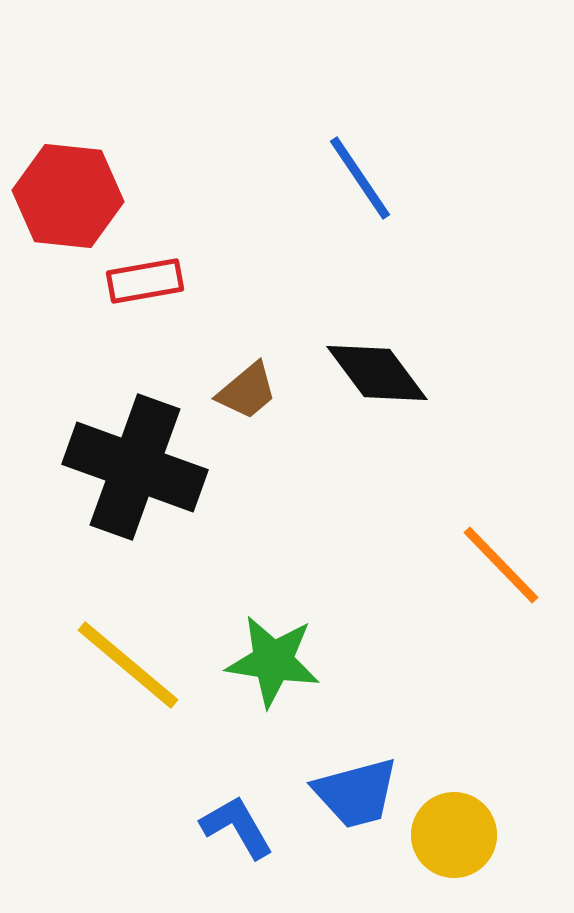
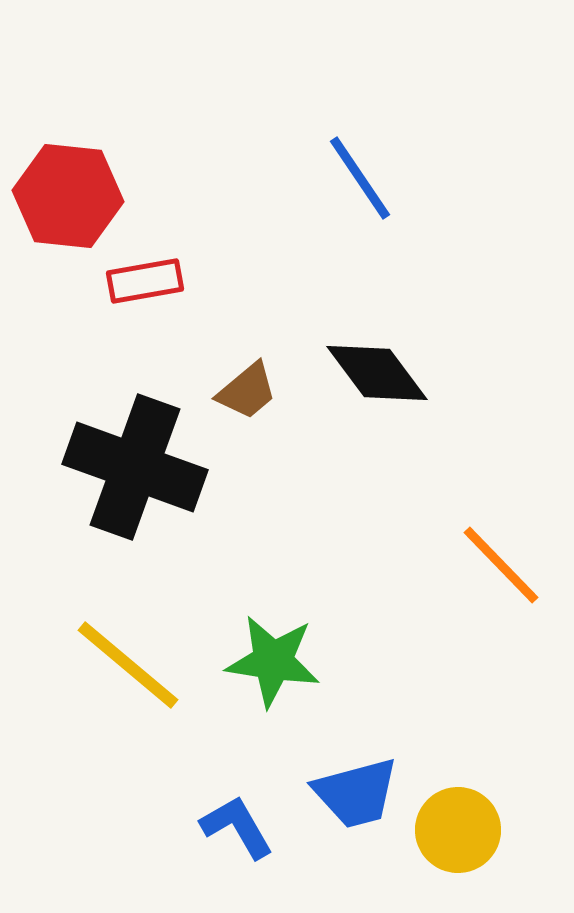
yellow circle: moved 4 px right, 5 px up
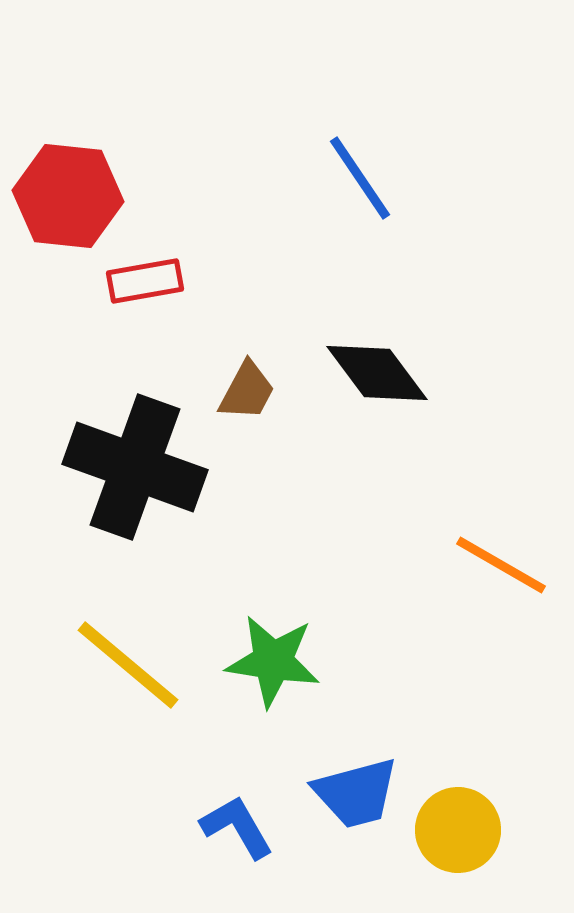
brown trapezoid: rotated 22 degrees counterclockwise
orange line: rotated 16 degrees counterclockwise
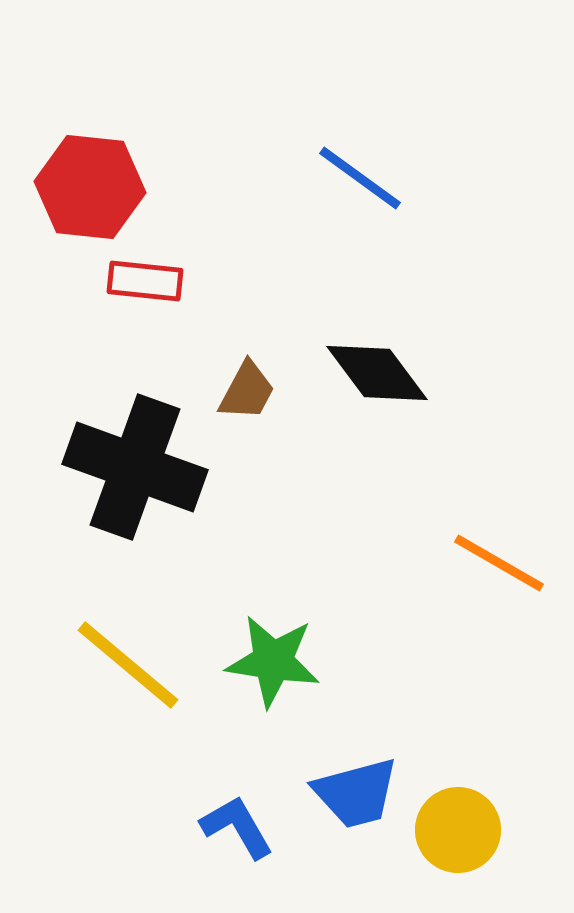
blue line: rotated 20 degrees counterclockwise
red hexagon: moved 22 px right, 9 px up
red rectangle: rotated 16 degrees clockwise
orange line: moved 2 px left, 2 px up
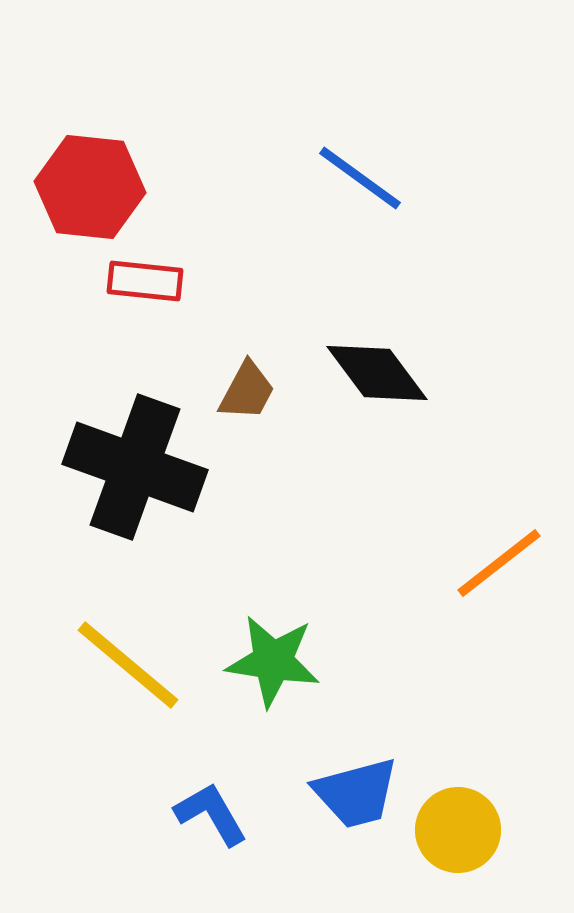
orange line: rotated 68 degrees counterclockwise
blue L-shape: moved 26 px left, 13 px up
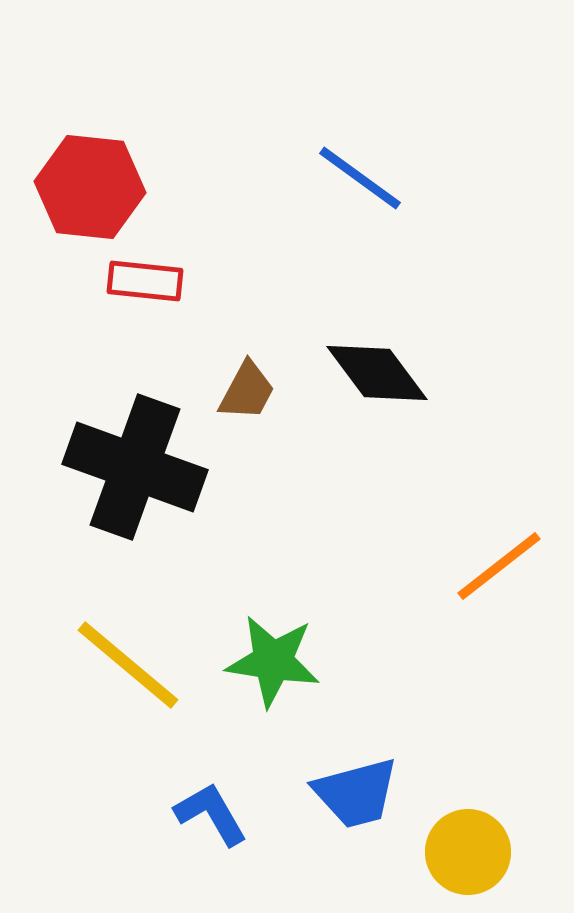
orange line: moved 3 px down
yellow circle: moved 10 px right, 22 px down
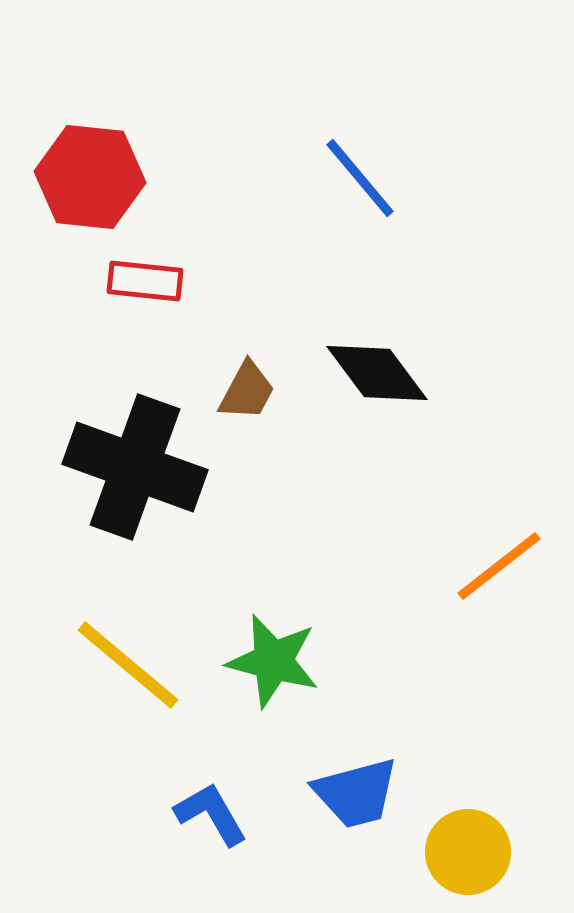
blue line: rotated 14 degrees clockwise
red hexagon: moved 10 px up
green star: rotated 6 degrees clockwise
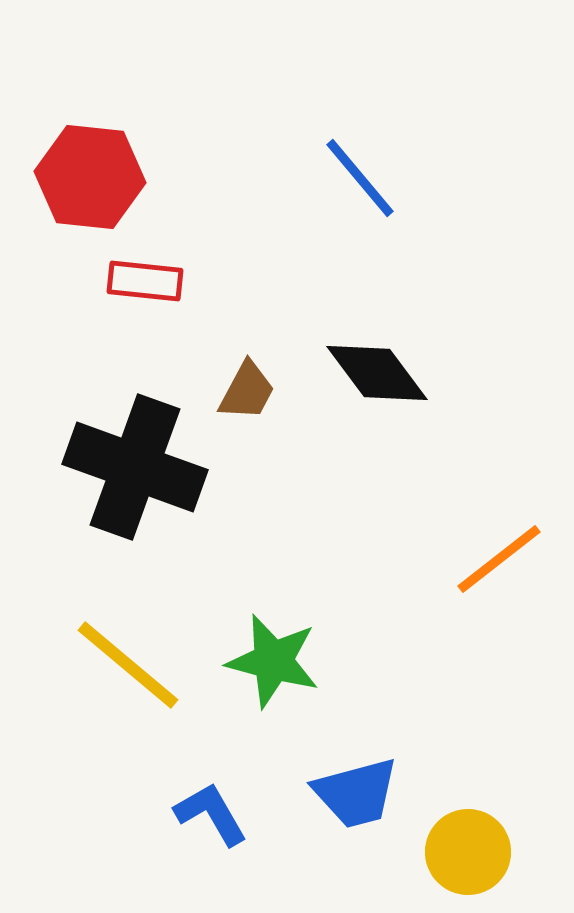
orange line: moved 7 px up
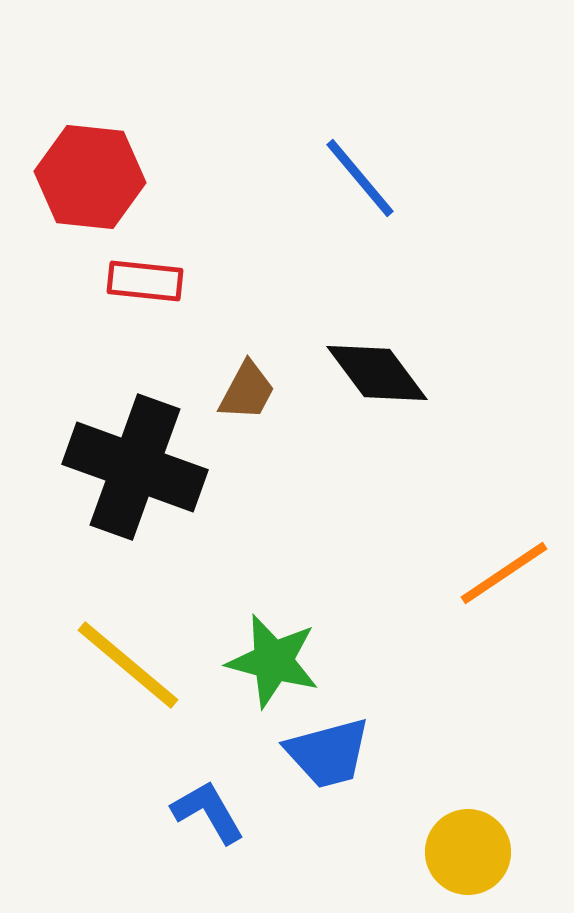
orange line: moved 5 px right, 14 px down; rotated 4 degrees clockwise
blue trapezoid: moved 28 px left, 40 px up
blue L-shape: moved 3 px left, 2 px up
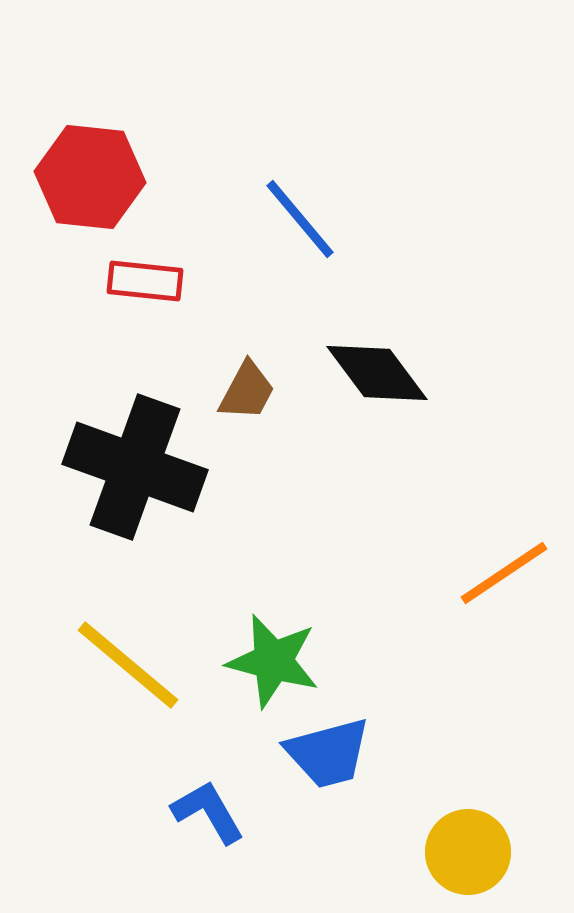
blue line: moved 60 px left, 41 px down
